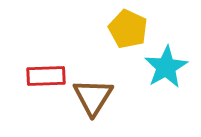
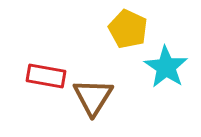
cyan star: rotated 9 degrees counterclockwise
red rectangle: rotated 12 degrees clockwise
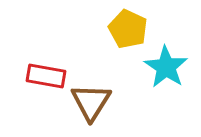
brown triangle: moved 2 px left, 5 px down
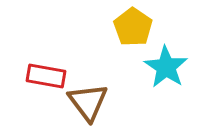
yellow pentagon: moved 5 px right, 2 px up; rotated 9 degrees clockwise
brown triangle: moved 3 px left; rotated 9 degrees counterclockwise
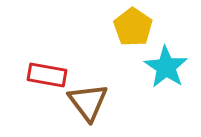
red rectangle: moved 1 px right, 1 px up
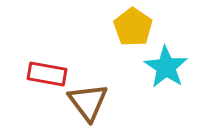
red rectangle: moved 1 px up
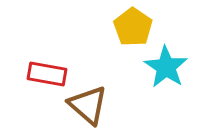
brown triangle: moved 3 px down; rotated 12 degrees counterclockwise
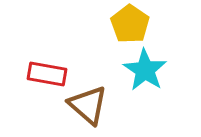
yellow pentagon: moved 3 px left, 3 px up
cyan star: moved 21 px left, 3 px down
